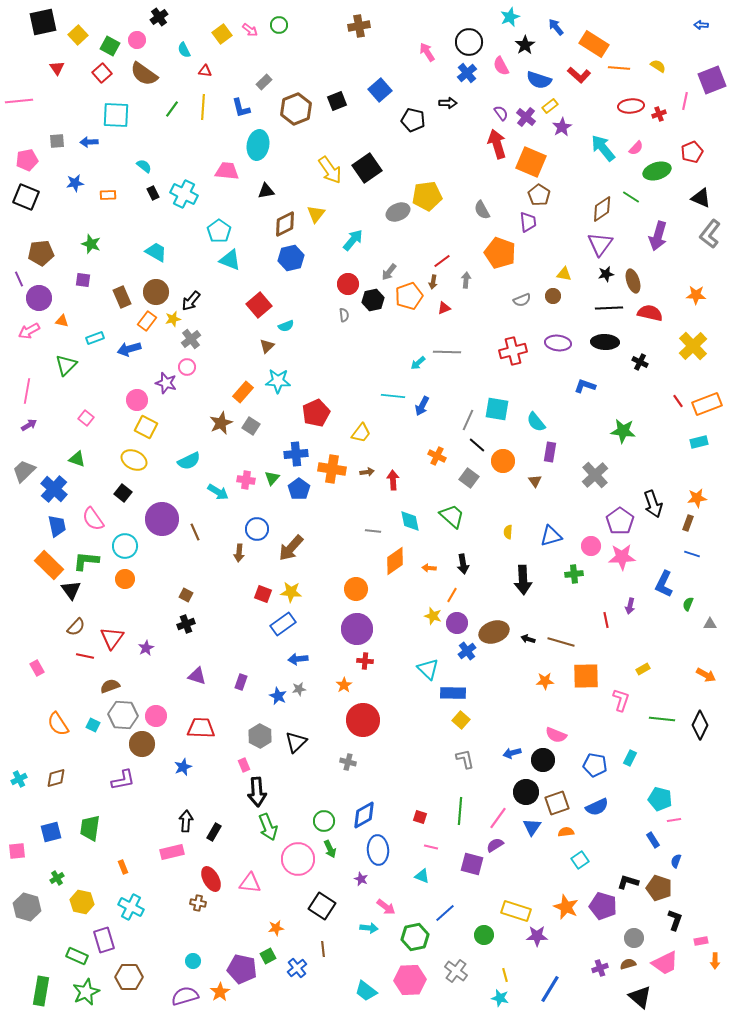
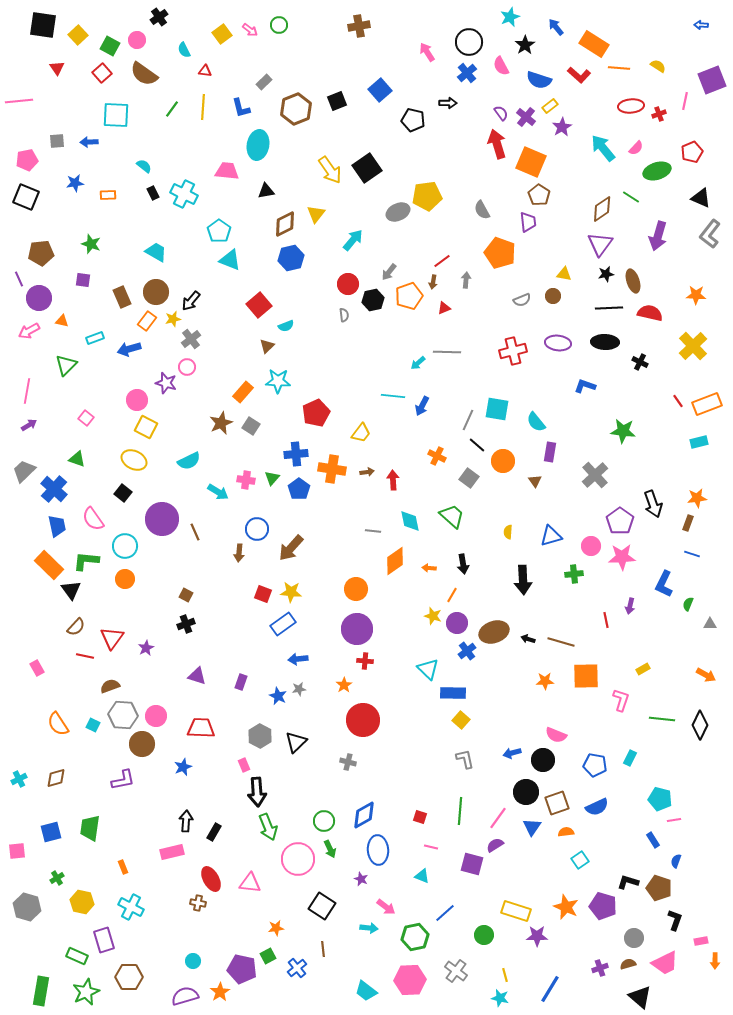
black square at (43, 22): moved 3 px down; rotated 20 degrees clockwise
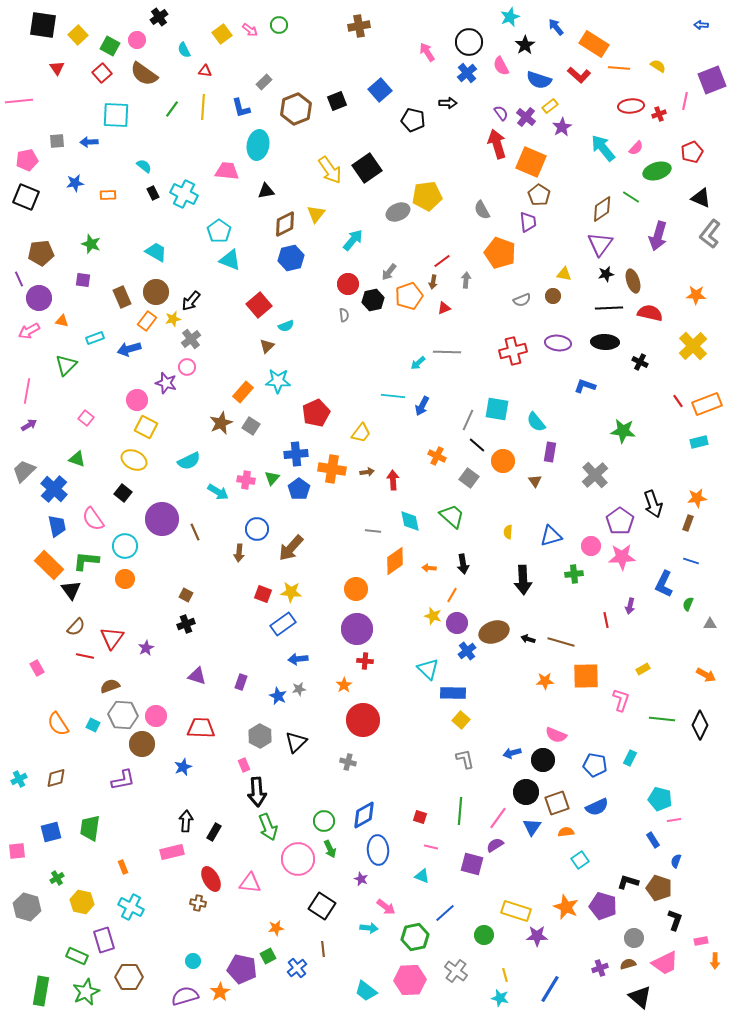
blue line at (692, 554): moved 1 px left, 7 px down
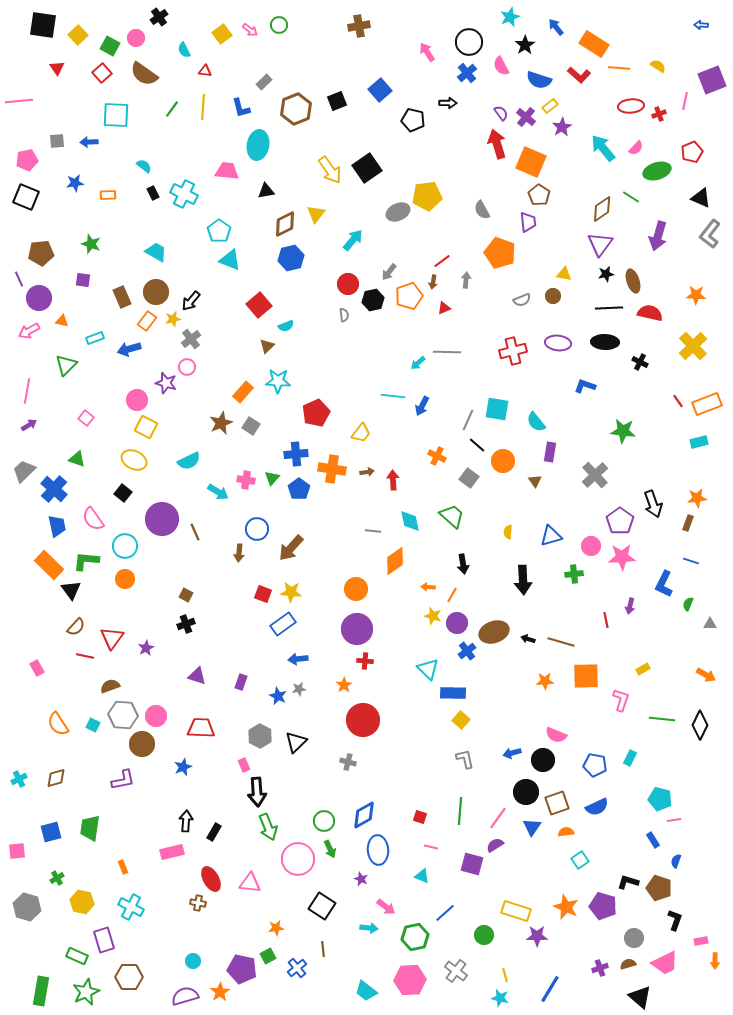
pink circle at (137, 40): moved 1 px left, 2 px up
orange arrow at (429, 568): moved 1 px left, 19 px down
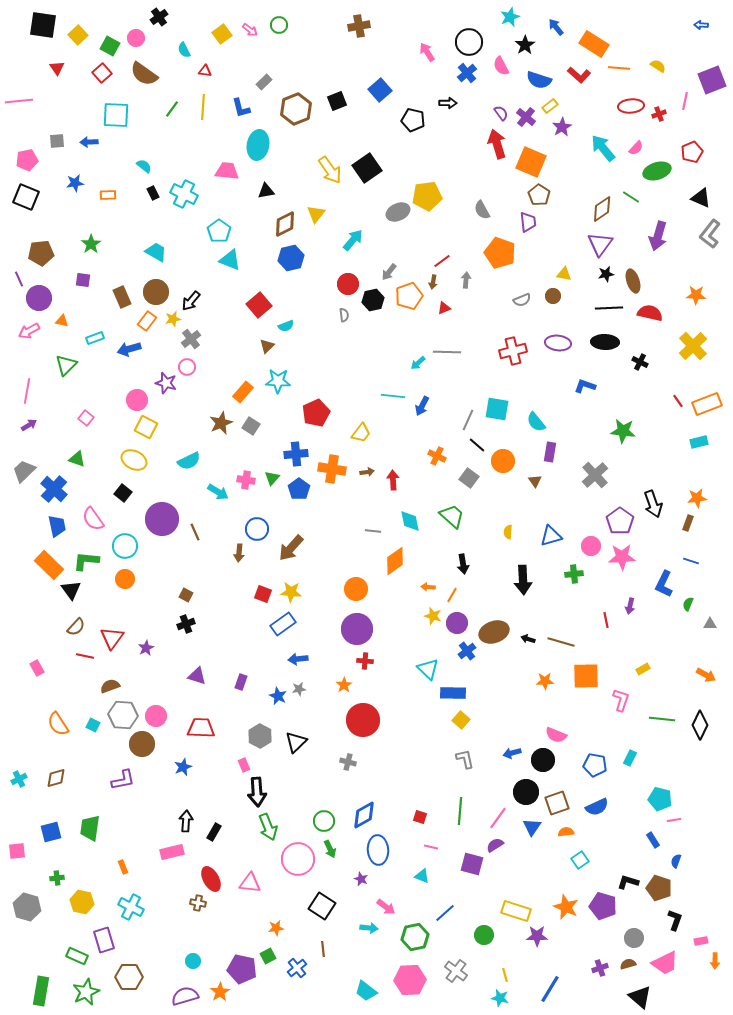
green star at (91, 244): rotated 18 degrees clockwise
green cross at (57, 878): rotated 24 degrees clockwise
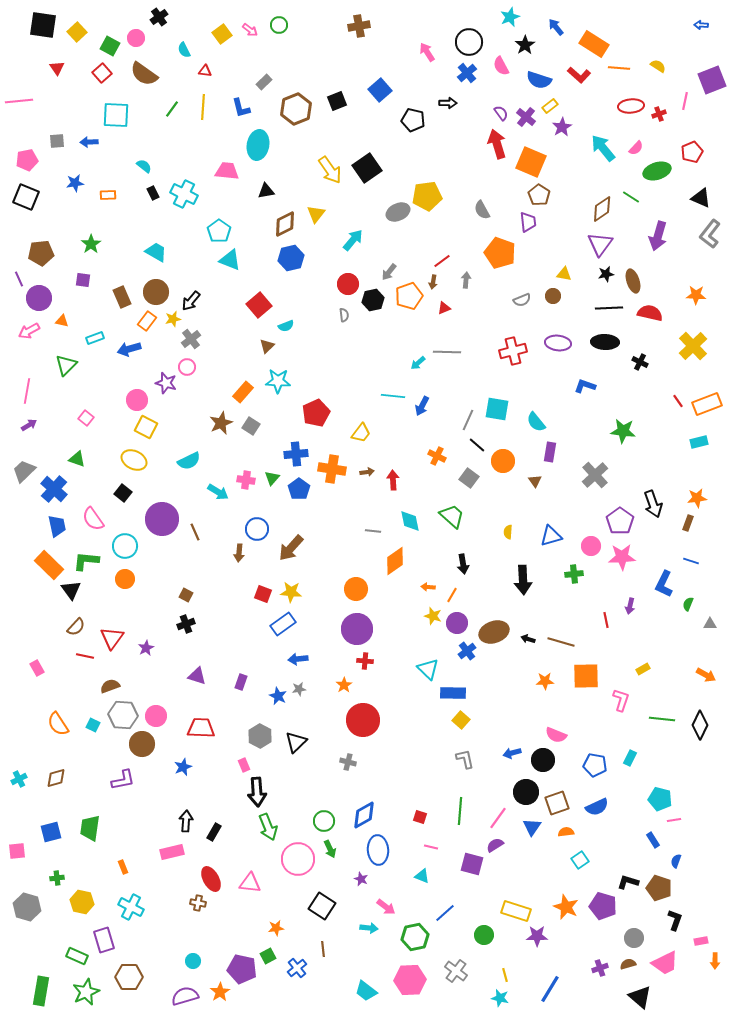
yellow square at (78, 35): moved 1 px left, 3 px up
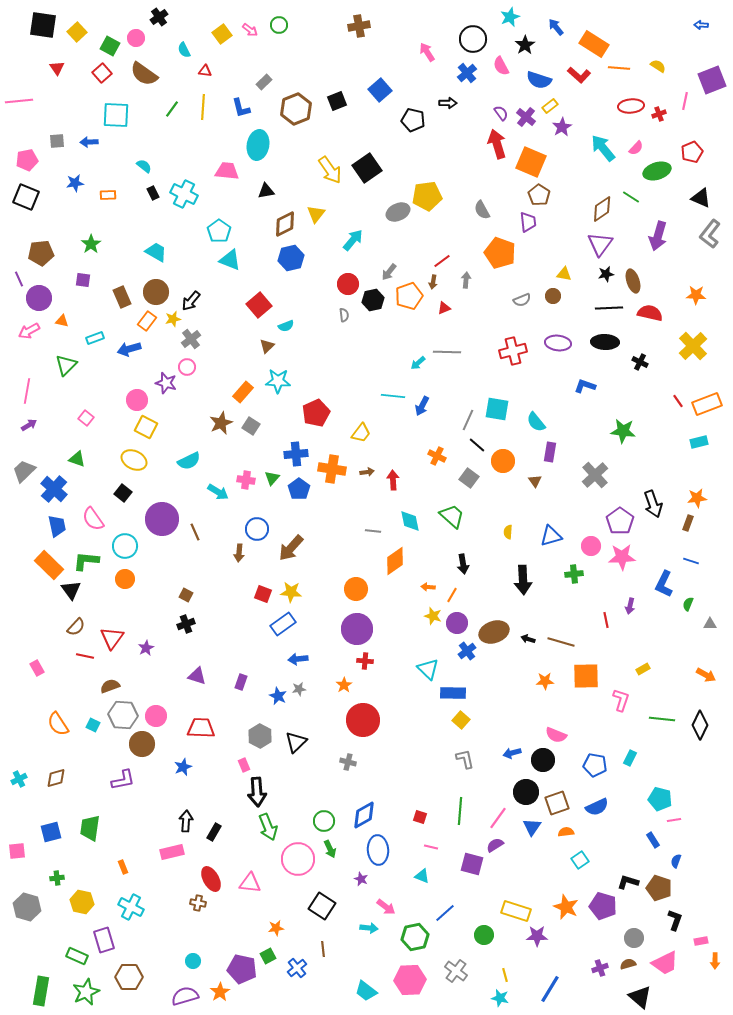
black circle at (469, 42): moved 4 px right, 3 px up
